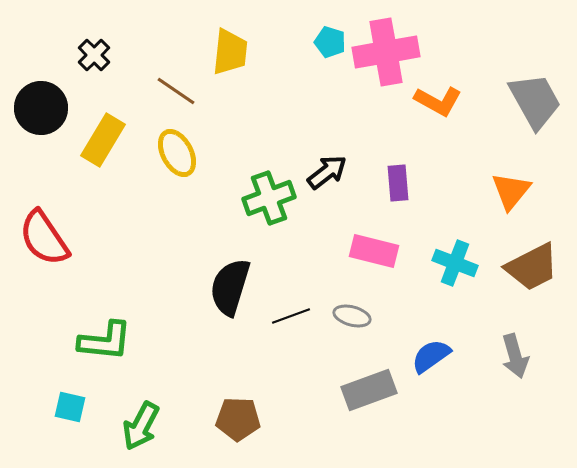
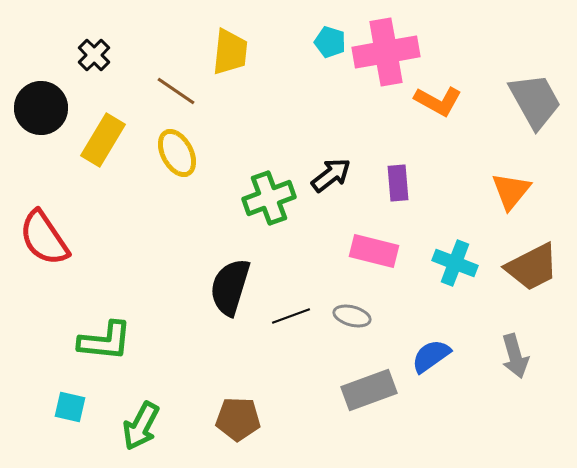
black arrow: moved 4 px right, 3 px down
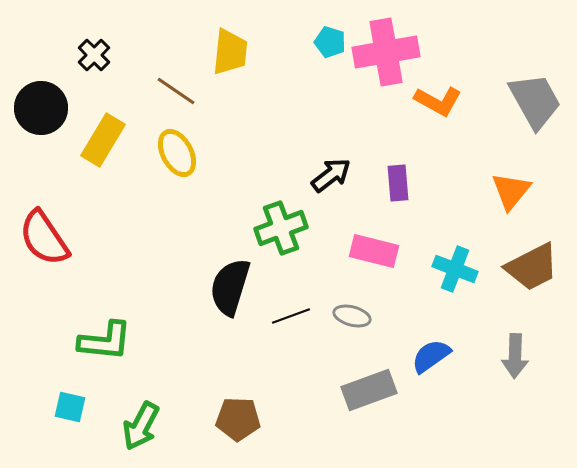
green cross: moved 12 px right, 30 px down
cyan cross: moved 6 px down
gray arrow: rotated 18 degrees clockwise
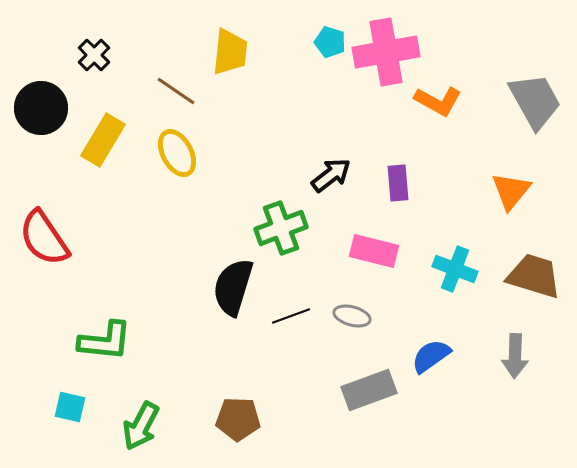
brown trapezoid: moved 2 px right, 9 px down; rotated 136 degrees counterclockwise
black semicircle: moved 3 px right
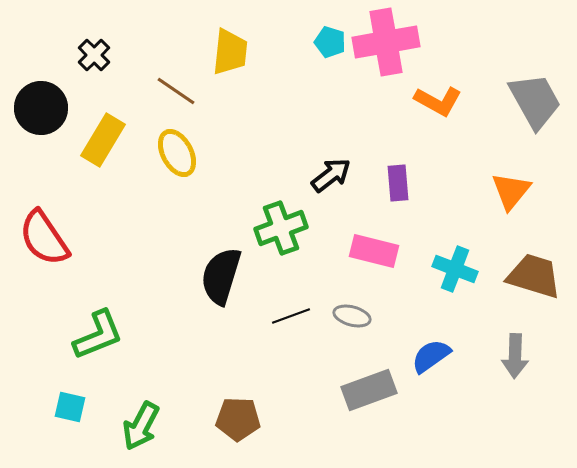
pink cross: moved 10 px up
black semicircle: moved 12 px left, 11 px up
green L-shape: moved 7 px left, 6 px up; rotated 28 degrees counterclockwise
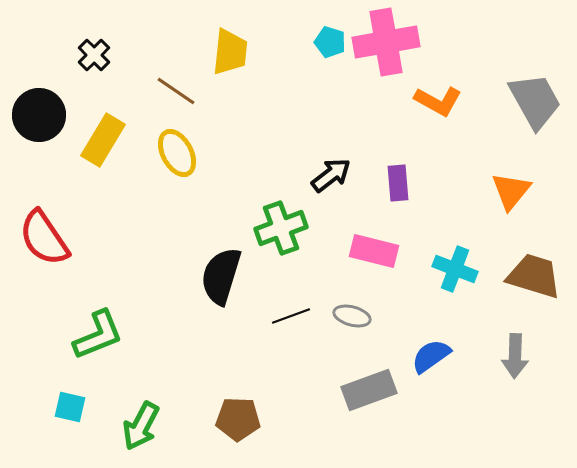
black circle: moved 2 px left, 7 px down
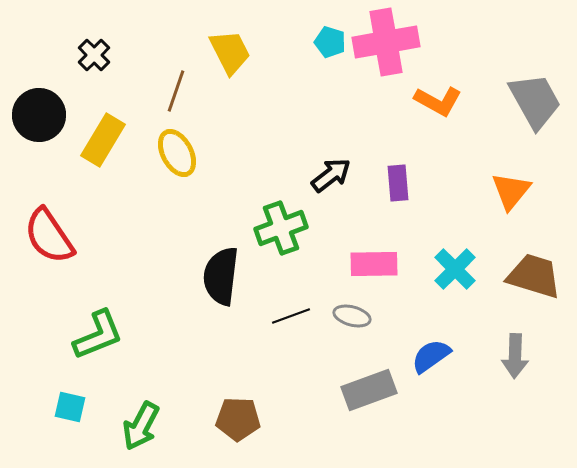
yellow trapezoid: rotated 33 degrees counterclockwise
brown line: rotated 75 degrees clockwise
red semicircle: moved 5 px right, 2 px up
pink rectangle: moved 13 px down; rotated 15 degrees counterclockwise
cyan cross: rotated 24 degrees clockwise
black semicircle: rotated 10 degrees counterclockwise
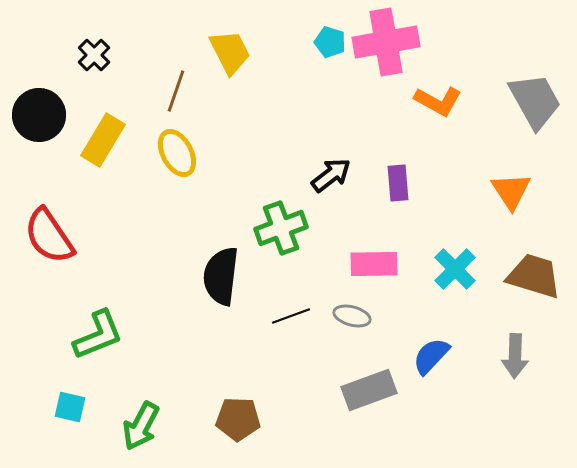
orange triangle: rotated 12 degrees counterclockwise
blue semicircle: rotated 12 degrees counterclockwise
